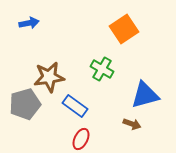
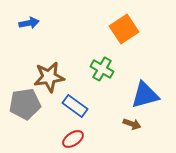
gray pentagon: rotated 8 degrees clockwise
red ellipse: moved 8 px left; rotated 30 degrees clockwise
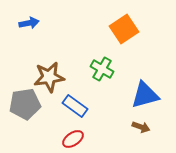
brown arrow: moved 9 px right, 3 px down
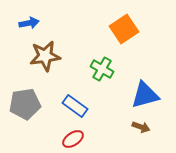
brown star: moved 4 px left, 21 px up
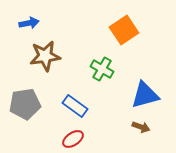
orange square: moved 1 px down
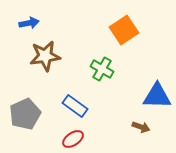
blue triangle: moved 12 px right, 1 px down; rotated 16 degrees clockwise
gray pentagon: moved 10 px down; rotated 16 degrees counterclockwise
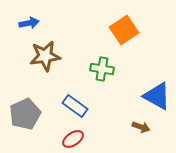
green cross: rotated 20 degrees counterclockwise
blue triangle: rotated 28 degrees clockwise
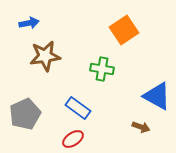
blue rectangle: moved 3 px right, 2 px down
